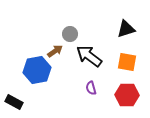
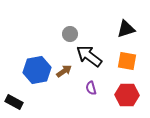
brown arrow: moved 9 px right, 20 px down
orange square: moved 1 px up
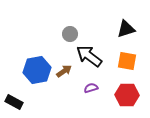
purple semicircle: rotated 88 degrees clockwise
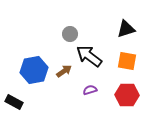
blue hexagon: moved 3 px left
purple semicircle: moved 1 px left, 2 px down
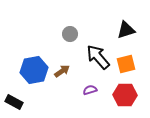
black triangle: moved 1 px down
black arrow: moved 9 px right, 1 px down; rotated 12 degrees clockwise
orange square: moved 1 px left, 3 px down; rotated 24 degrees counterclockwise
brown arrow: moved 2 px left
red hexagon: moved 2 px left
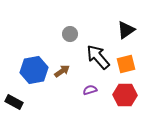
black triangle: rotated 18 degrees counterclockwise
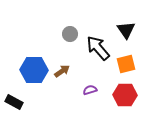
black triangle: rotated 30 degrees counterclockwise
black arrow: moved 9 px up
blue hexagon: rotated 12 degrees clockwise
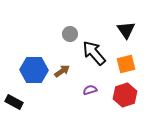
black arrow: moved 4 px left, 5 px down
red hexagon: rotated 20 degrees counterclockwise
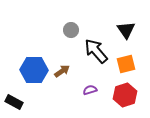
gray circle: moved 1 px right, 4 px up
black arrow: moved 2 px right, 2 px up
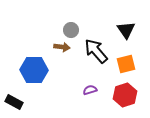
brown arrow: moved 24 px up; rotated 42 degrees clockwise
